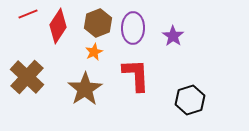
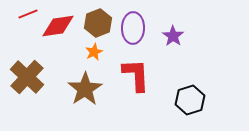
red diamond: rotated 48 degrees clockwise
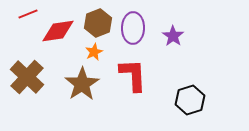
red diamond: moved 5 px down
red L-shape: moved 3 px left
brown star: moved 3 px left, 5 px up
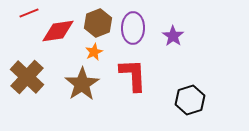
red line: moved 1 px right, 1 px up
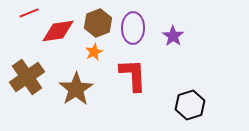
brown cross: rotated 12 degrees clockwise
brown star: moved 6 px left, 5 px down
black hexagon: moved 5 px down
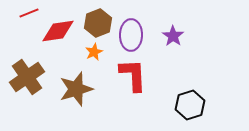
purple ellipse: moved 2 px left, 7 px down
brown star: rotated 16 degrees clockwise
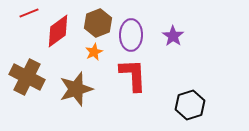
red diamond: rotated 28 degrees counterclockwise
brown cross: rotated 28 degrees counterclockwise
